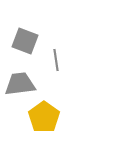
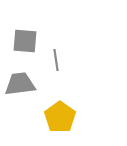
gray square: rotated 16 degrees counterclockwise
yellow pentagon: moved 16 px right
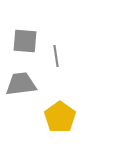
gray line: moved 4 px up
gray trapezoid: moved 1 px right
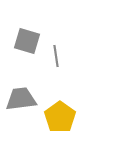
gray square: moved 2 px right; rotated 12 degrees clockwise
gray trapezoid: moved 15 px down
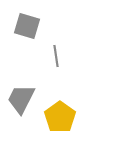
gray square: moved 15 px up
gray trapezoid: rotated 56 degrees counterclockwise
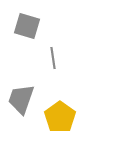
gray line: moved 3 px left, 2 px down
gray trapezoid: rotated 8 degrees counterclockwise
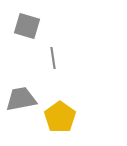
gray trapezoid: rotated 60 degrees clockwise
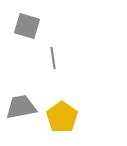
gray trapezoid: moved 8 px down
yellow pentagon: moved 2 px right
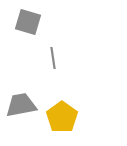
gray square: moved 1 px right, 4 px up
gray trapezoid: moved 2 px up
